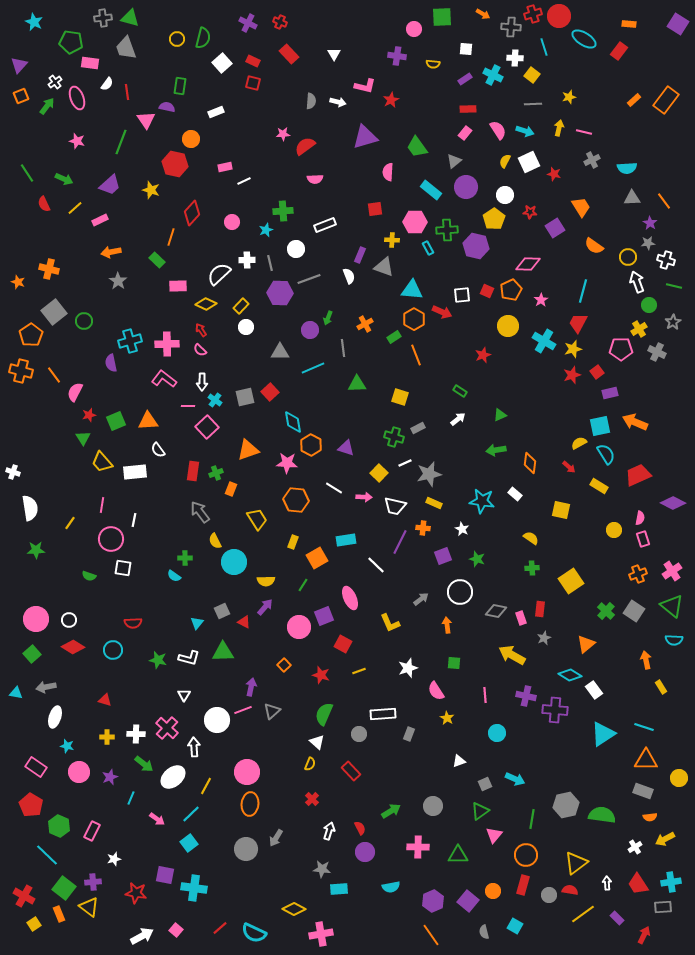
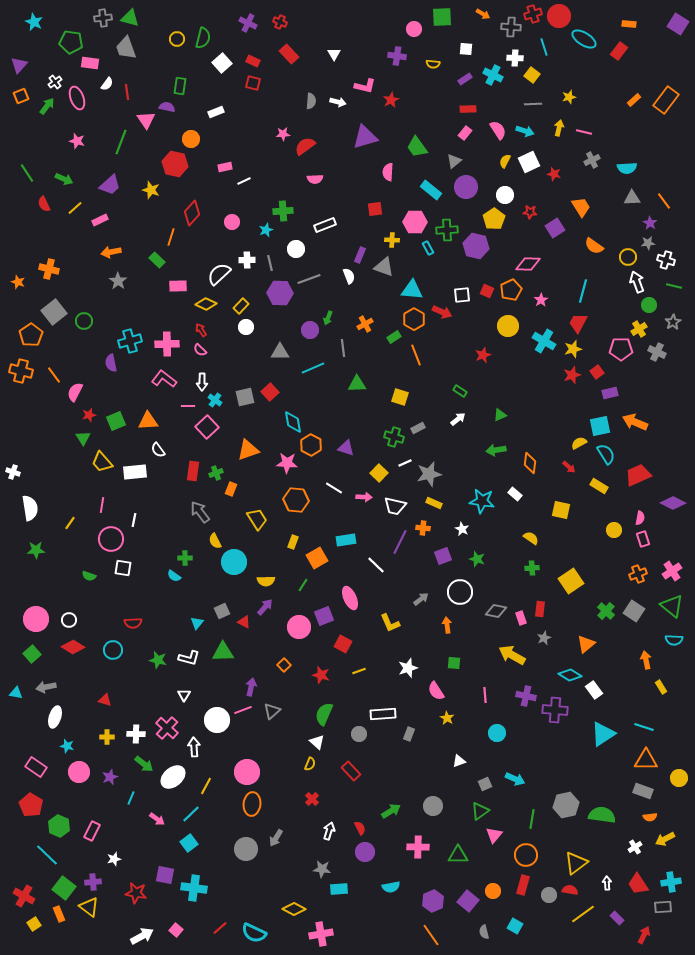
orange ellipse at (250, 804): moved 2 px right
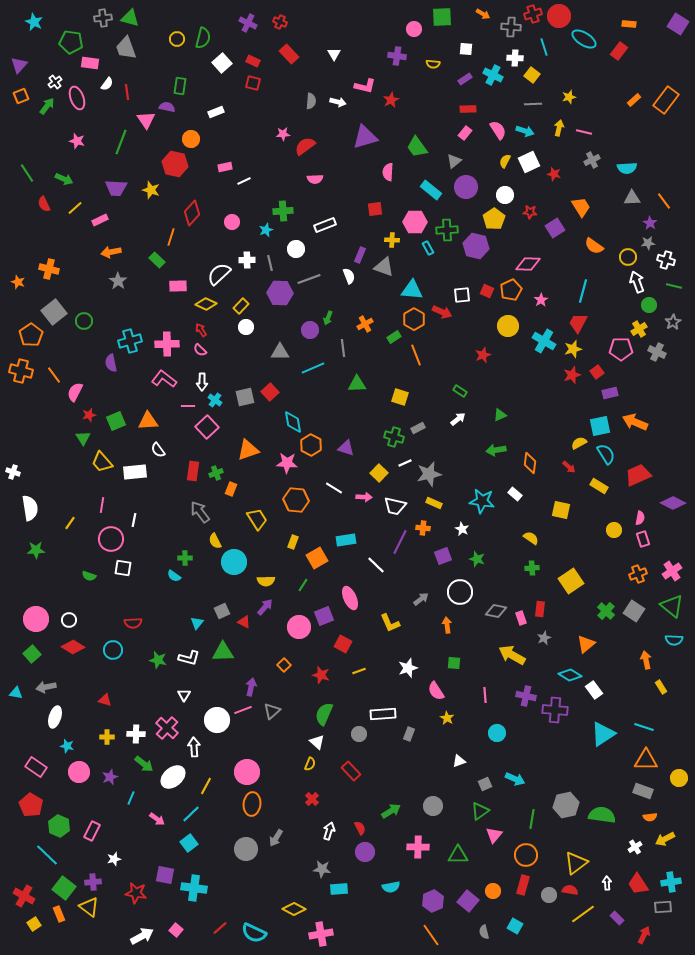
purple trapezoid at (110, 185): moved 6 px right, 3 px down; rotated 45 degrees clockwise
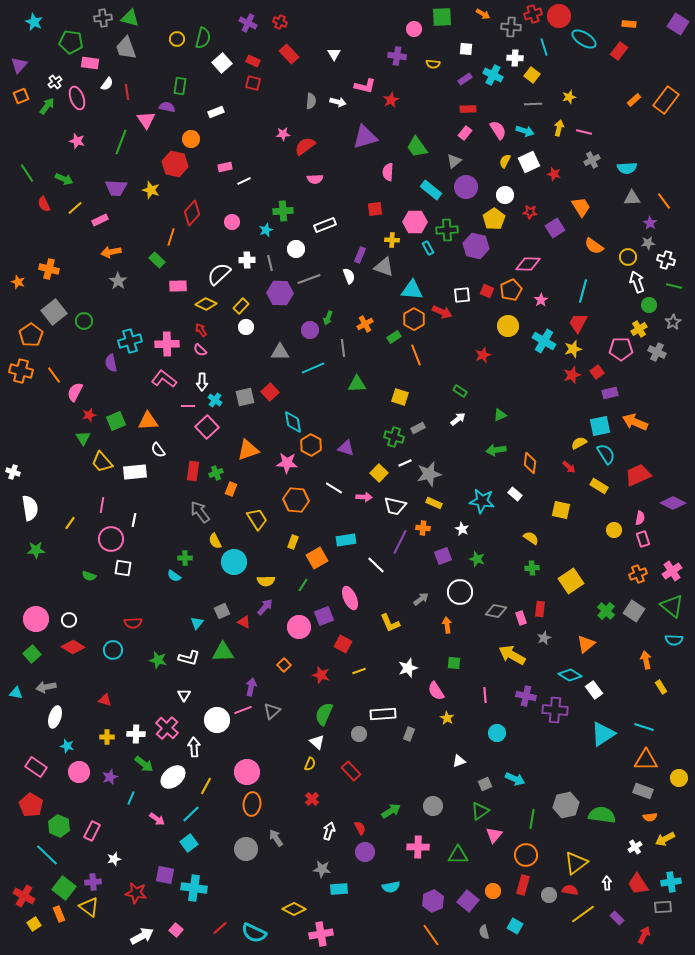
gray arrow at (276, 838): rotated 114 degrees clockwise
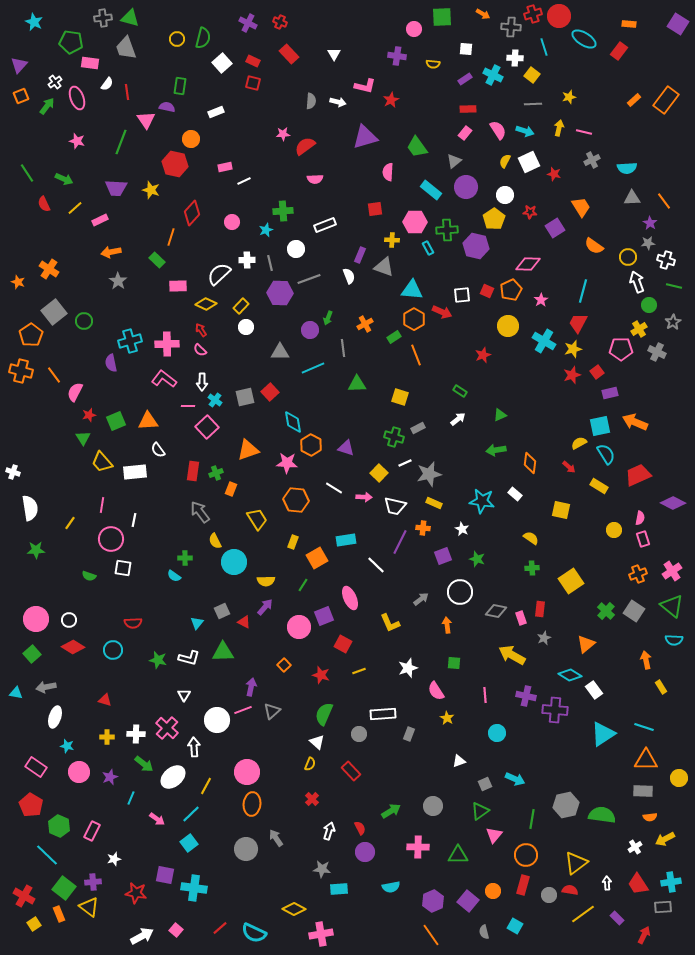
orange cross at (49, 269): rotated 18 degrees clockwise
gray rectangle at (643, 791): rotated 18 degrees counterclockwise
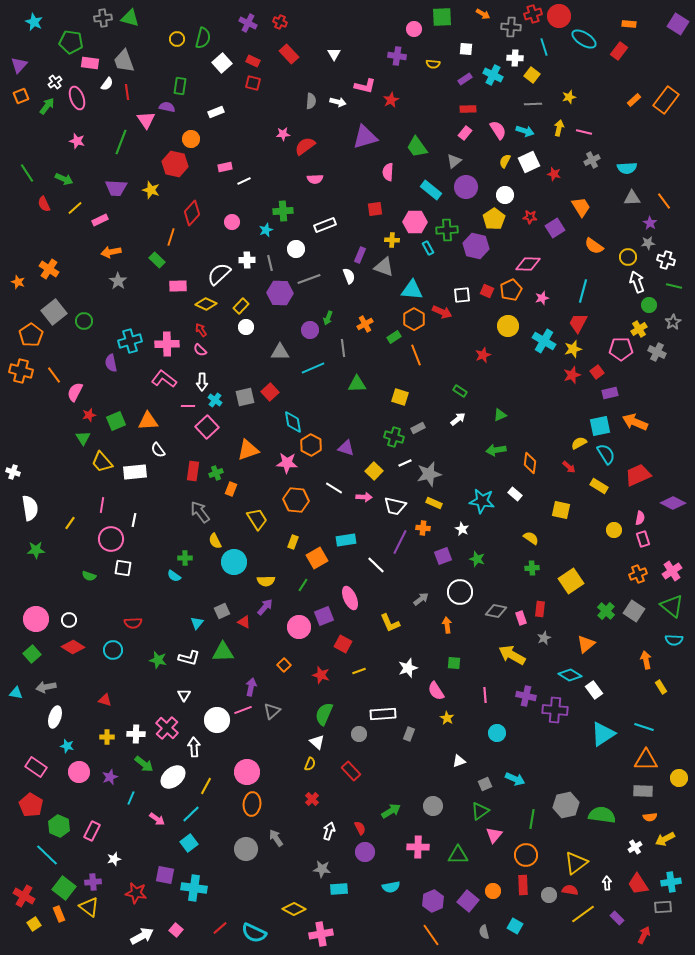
gray trapezoid at (126, 48): moved 2 px left, 13 px down
red star at (530, 212): moved 5 px down
pink star at (541, 300): moved 1 px right, 2 px up; rotated 16 degrees clockwise
yellow square at (379, 473): moved 5 px left, 2 px up
red rectangle at (523, 885): rotated 18 degrees counterclockwise
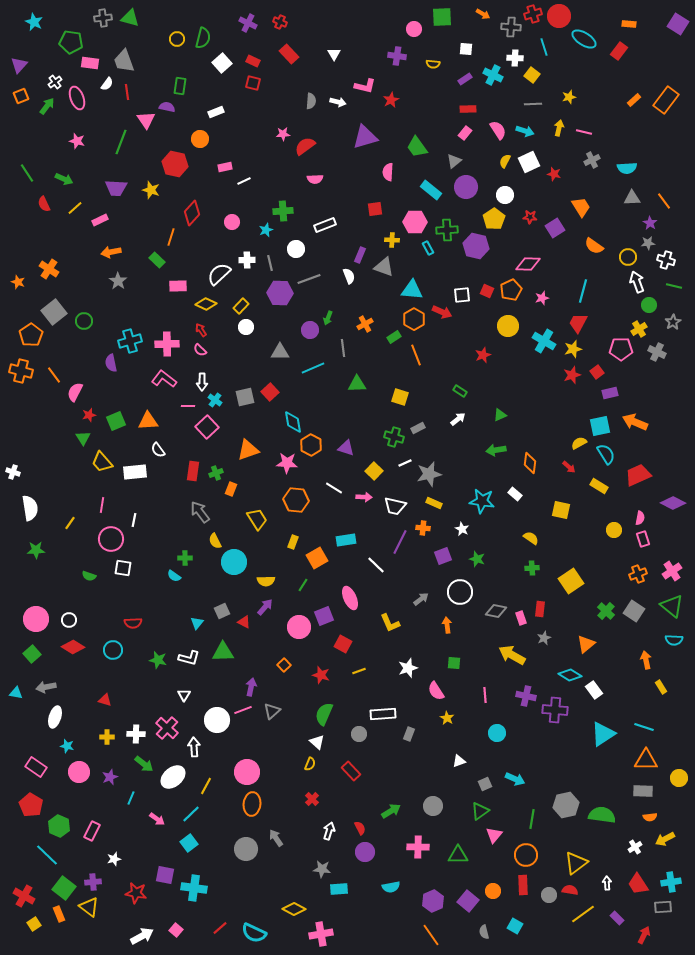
orange circle at (191, 139): moved 9 px right
